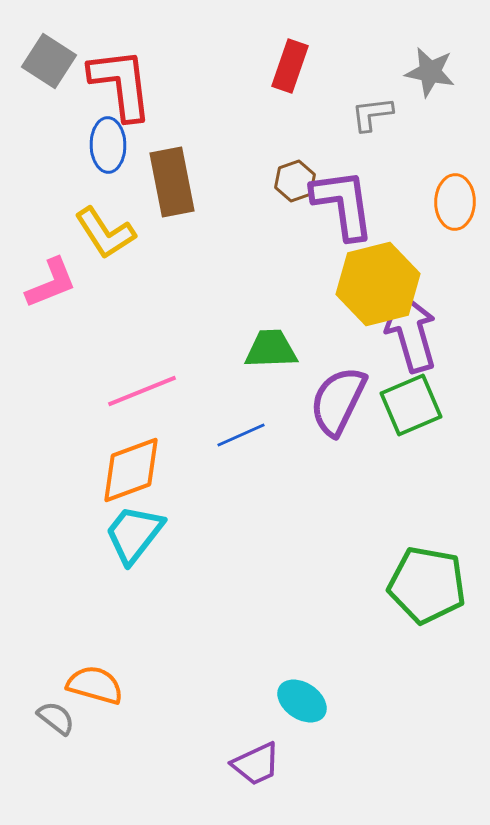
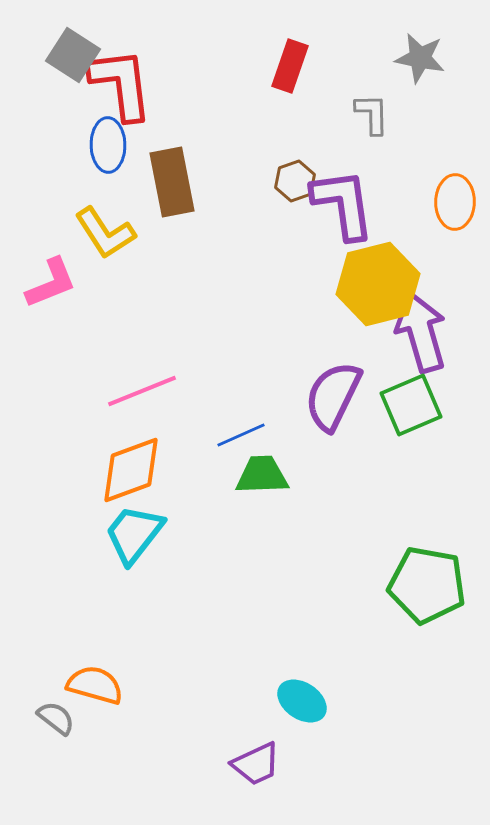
gray square: moved 24 px right, 6 px up
gray star: moved 10 px left, 14 px up
gray L-shape: rotated 96 degrees clockwise
purple arrow: moved 10 px right
green trapezoid: moved 9 px left, 126 px down
purple semicircle: moved 5 px left, 5 px up
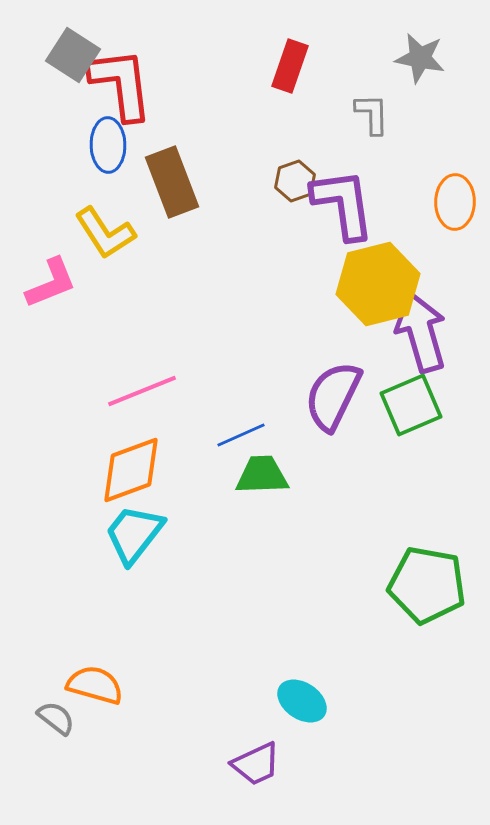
brown rectangle: rotated 10 degrees counterclockwise
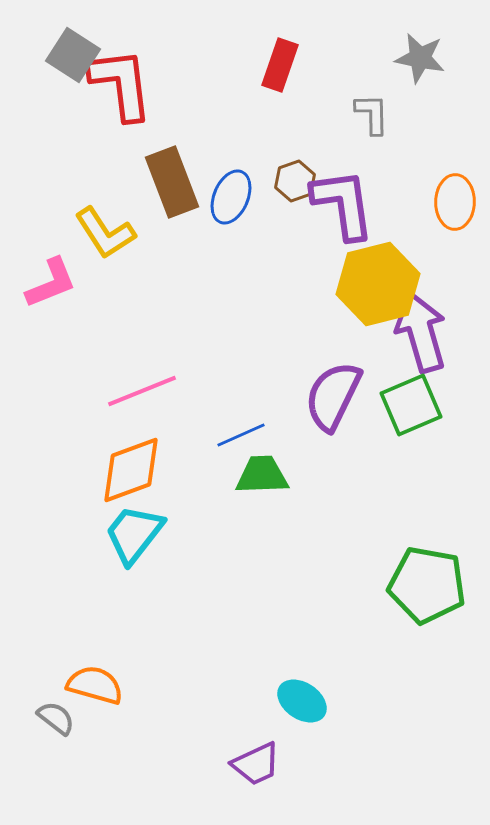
red rectangle: moved 10 px left, 1 px up
blue ellipse: moved 123 px right, 52 px down; rotated 24 degrees clockwise
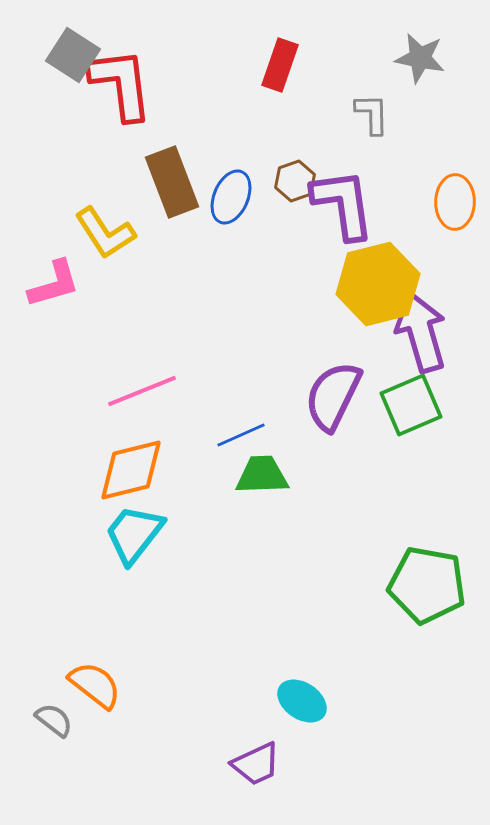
pink L-shape: moved 3 px right, 1 px down; rotated 6 degrees clockwise
orange diamond: rotated 6 degrees clockwise
orange semicircle: rotated 22 degrees clockwise
gray semicircle: moved 2 px left, 2 px down
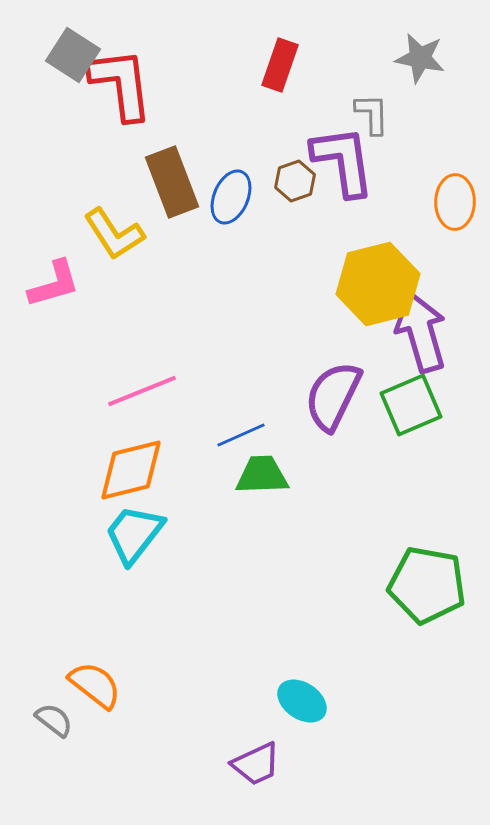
purple L-shape: moved 43 px up
yellow L-shape: moved 9 px right, 1 px down
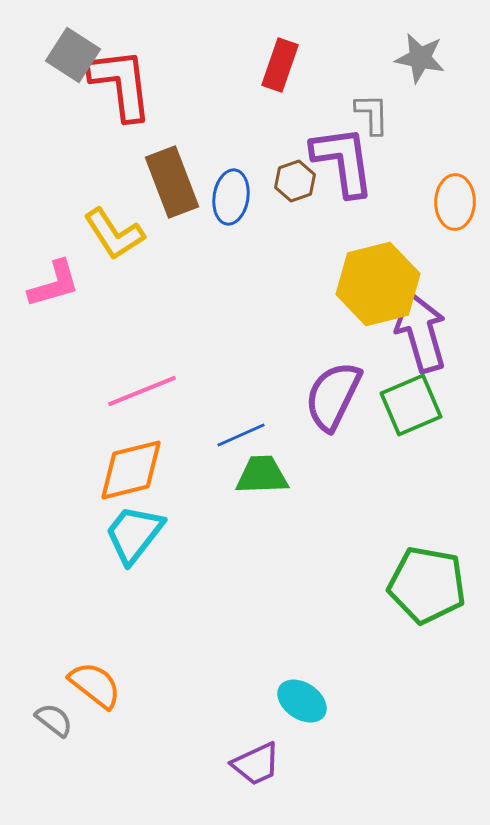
blue ellipse: rotated 14 degrees counterclockwise
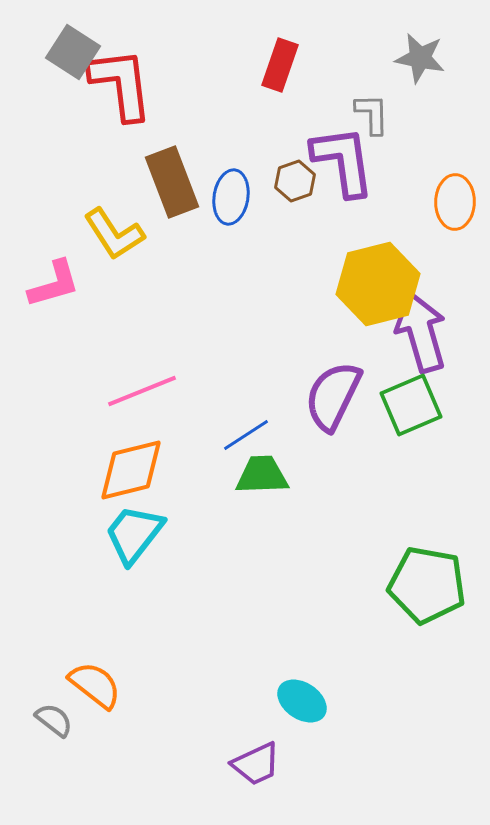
gray square: moved 3 px up
blue line: moved 5 px right; rotated 9 degrees counterclockwise
